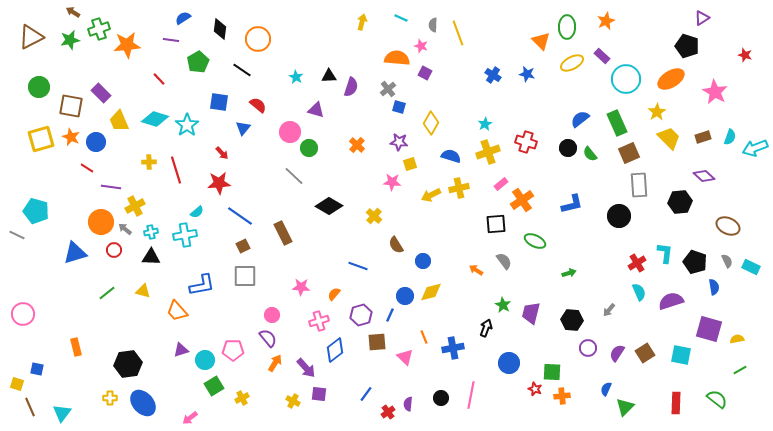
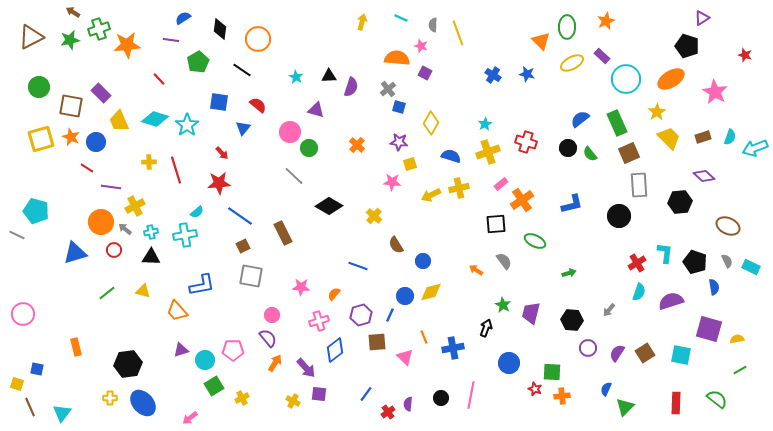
gray square at (245, 276): moved 6 px right; rotated 10 degrees clockwise
cyan semicircle at (639, 292): rotated 42 degrees clockwise
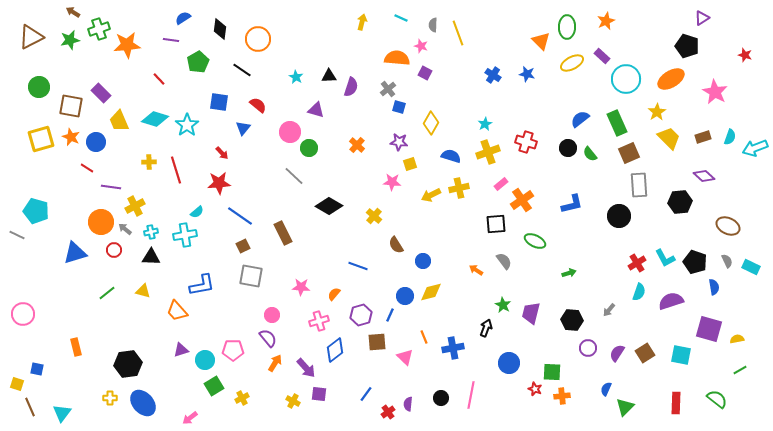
cyan L-shape at (665, 253): moved 5 px down; rotated 145 degrees clockwise
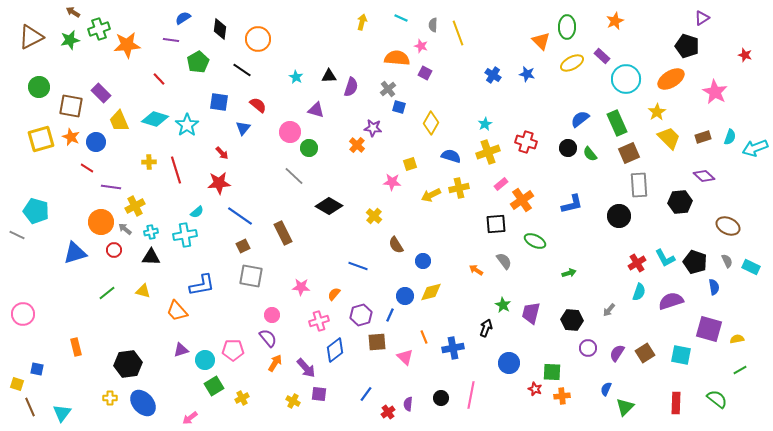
orange star at (606, 21): moved 9 px right
purple star at (399, 142): moved 26 px left, 14 px up
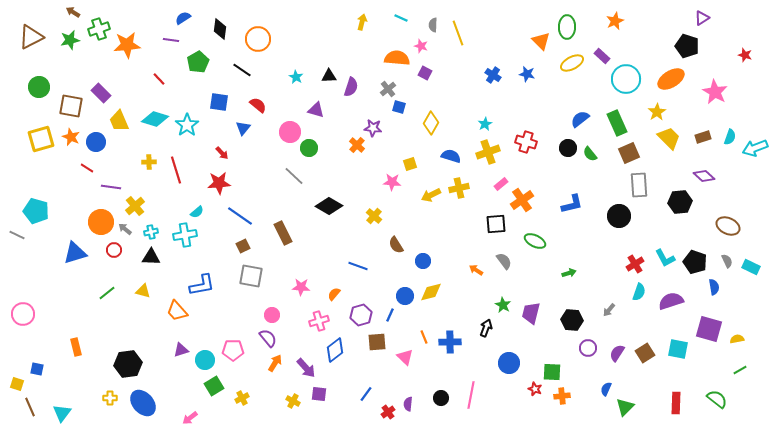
yellow cross at (135, 206): rotated 12 degrees counterclockwise
red cross at (637, 263): moved 2 px left, 1 px down
blue cross at (453, 348): moved 3 px left, 6 px up; rotated 10 degrees clockwise
cyan square at (681, 355): moved 3 px left, 6 px up
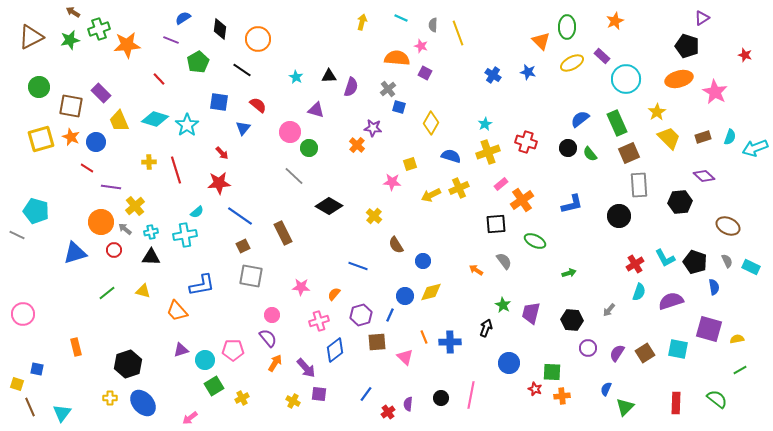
purple line at (171, 40): rotated 14 degrees clockwise
blue star at (527, 74): moved 1 px right, 2 px up
orange ellipse at (671, 79): moved 8 px right; rotated 16 degrees clockwise
yellow cross at (459, 188): rotated 12 degrees counterclockwise
black hexagon at (128, 364): rotated 12 degrees counterclockwise
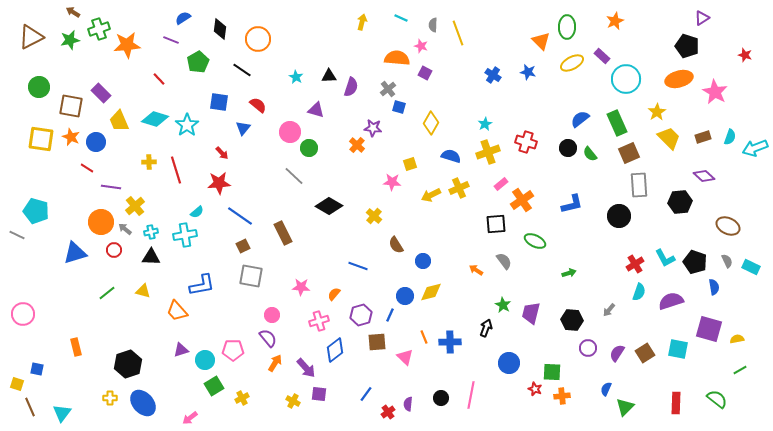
yellow square at (41, 139): rotated 24 degrees clockwise
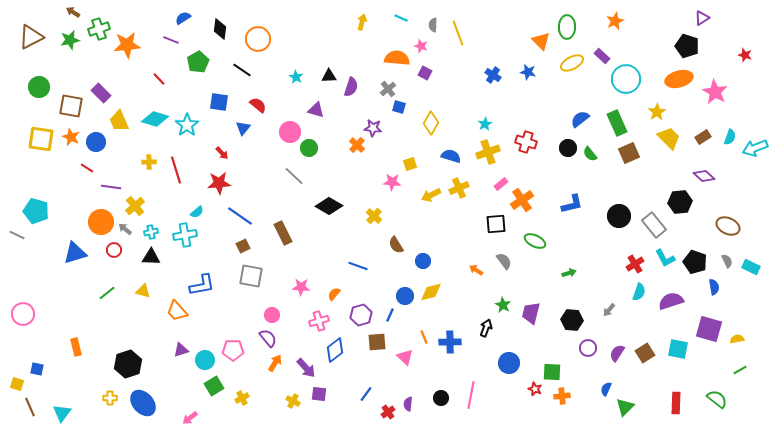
brown rectangle at (703, 137): rotated 14 degrees counterclockwise
gray rectangle at (639, 185): moved 15 px right, 40 px down; rotated 35 degrees counterclockwise
